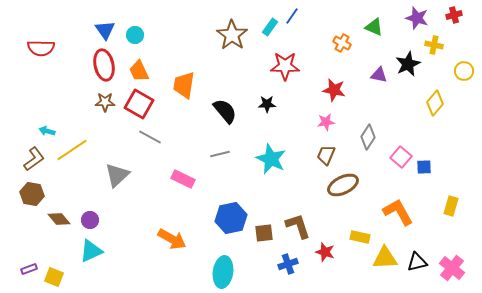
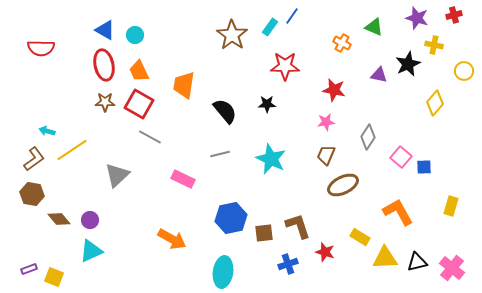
blue triangle at (105, 30): rotated 25 degrees counterclockwise
yellow rectangle at (360, 237): rotated 18 degrees clockwise
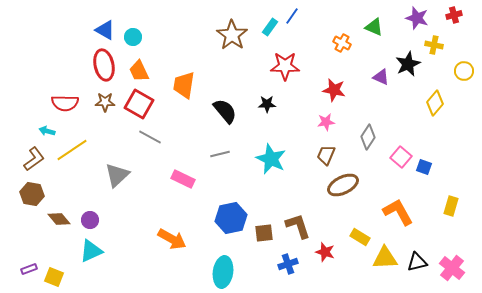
cyan circle at (135, 35): moved 2 px left, 2 px down
red semicircle at (41, 48): moved 24 px right, 55 px down
purple triangle at (379, 75): moved 2 px right, 2 px down; rotated 12 degrees clockwise
blue square at (424, 167): rotated 21 degrees clockwise
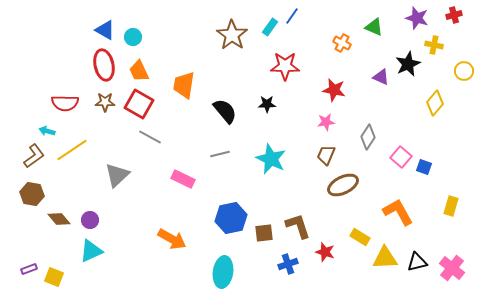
brown L-shape at (34, 159): moved 3 px up
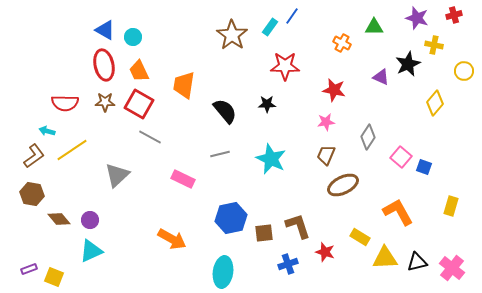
green triangle at (374, 27): rotated 24 degrees counterclockwise
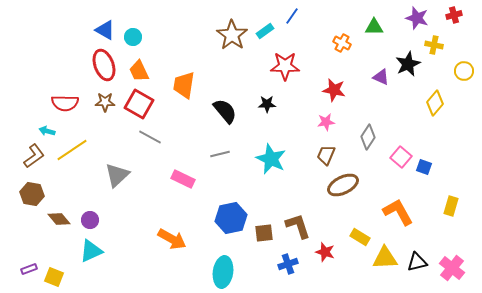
cyan rectangle at (270, 27): moved 5 px left, 4 px down; rotated 18 degrees clockwise
red ellipse at (104, 65): rotated 8 degrees counterclockwise
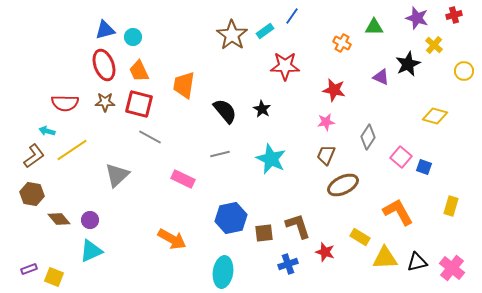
blue triangle at (105, 30): rotated 45 degrees counterclockwise
yellow cross at (434, 45): rotated 30 degrees clockwise
yellow diamond at (435, 103): moved 13 px down; rotated 65 degrees clockwise
red square at (139, 104): rotated 16 degrees counterclockwise
black star at (267, 104): moved 5 px left, 5 px down; rotated 30 degrees clockwise
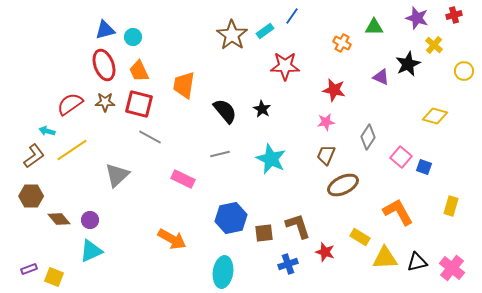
red semicircle at (65, 103): moved 5 px right, 1 px down; rotated 144 degrees clockwise
brown hexagon at (32, 194): moved 1 px left, 2 px down; rotated 10 degrees counterclockwise
